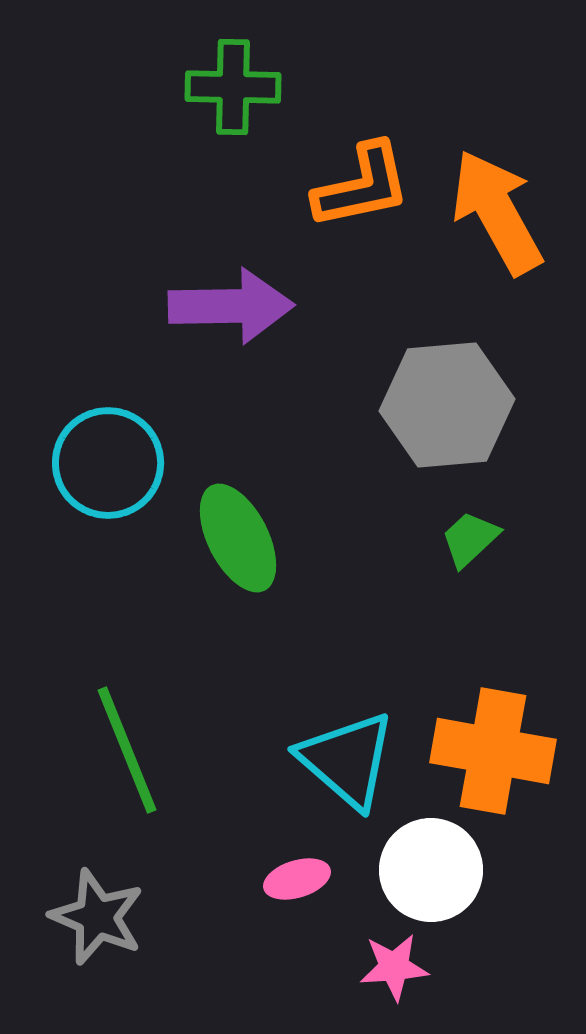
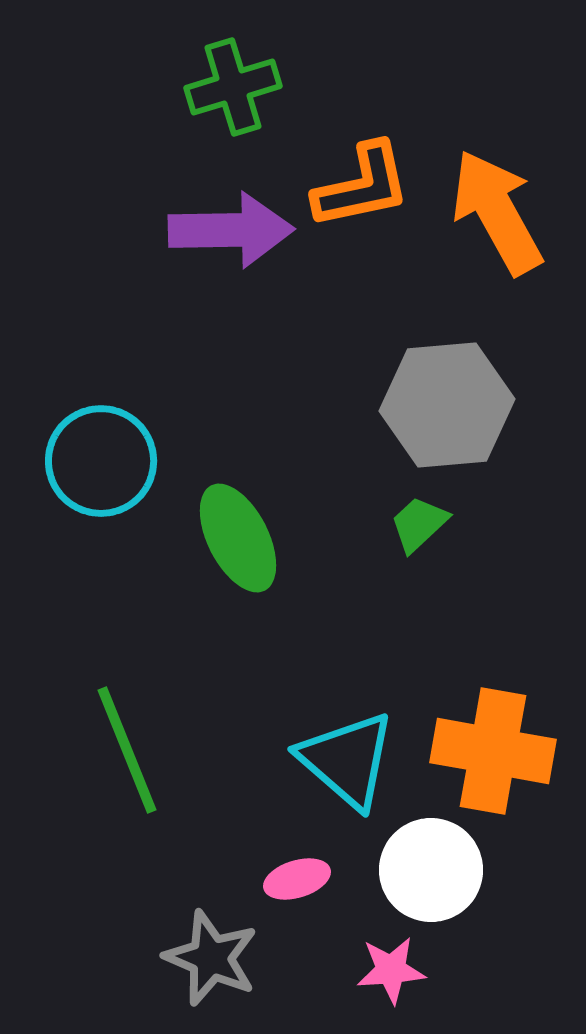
green cross: rotated 18 degrees counterclockwise
purple arrow: moved 76 px up
cyan circle: moved 7 px left, 2 px up
green trapezoid: moved 51 px left, 15 px up
gray star: moved 114 px right, 41 px down
pink star: moved 3 px left, 3 px down
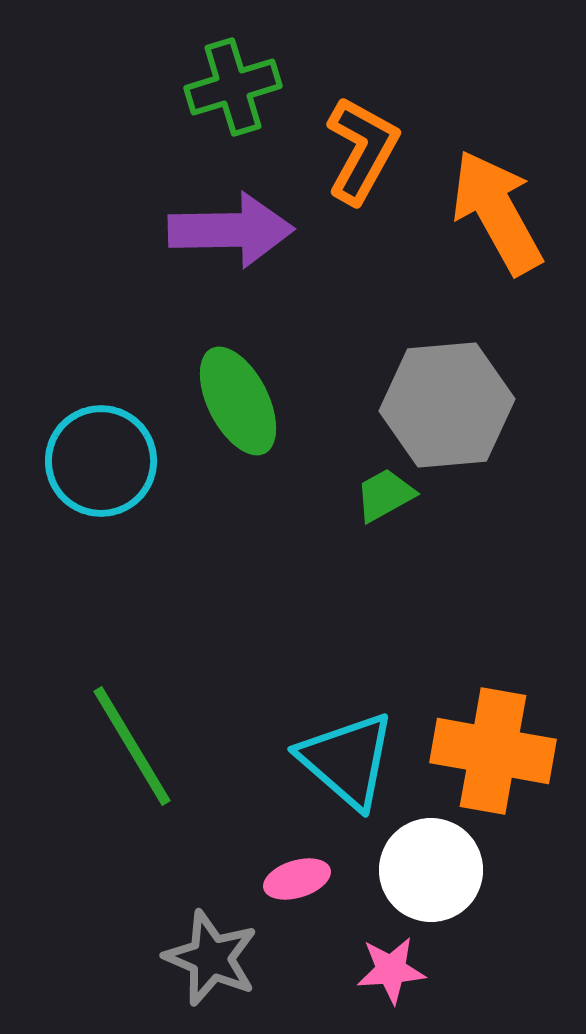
orange L-shape: moved 36 px up; rotated 49 degrees counterclockwise
green trapezoid: moved 34 px left, 29 px up; rotated 14 degrees clockwise
green ellipse: moved 137 px up
green line: moved 5 px right, 4 px up; rotated 9 degrees counterclockwise
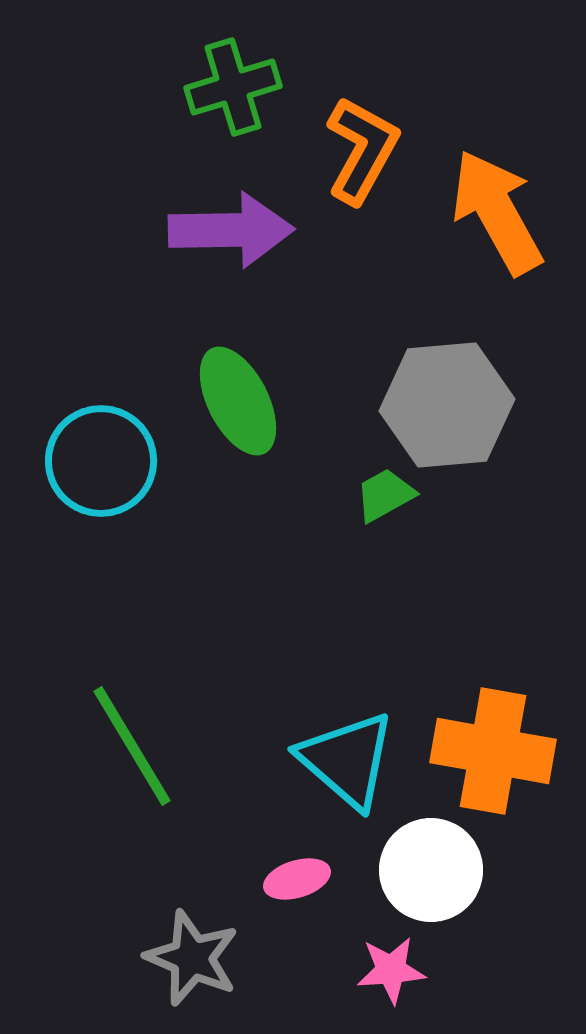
gray star: moved 19 px left
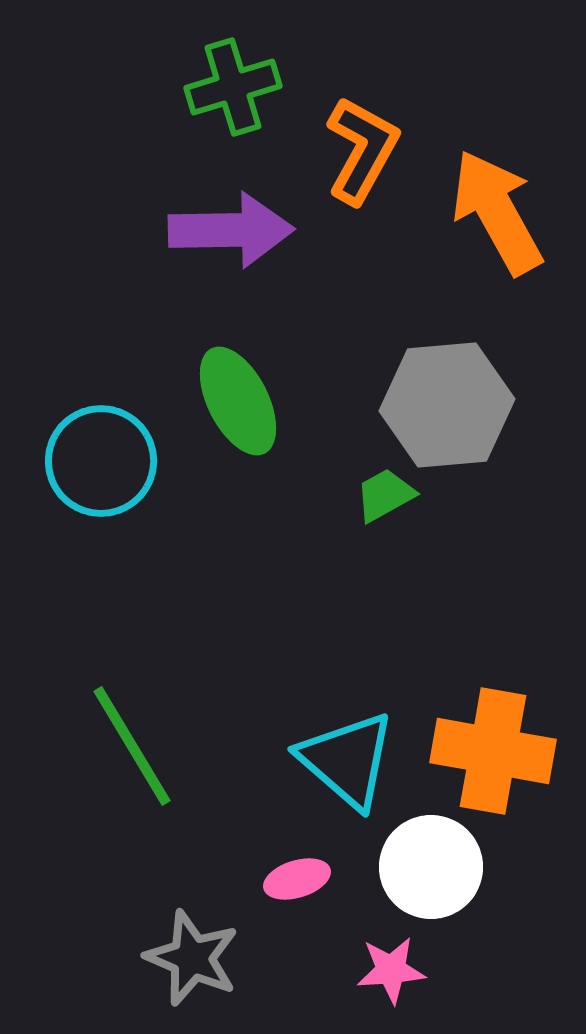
white circle: moved 3 px up
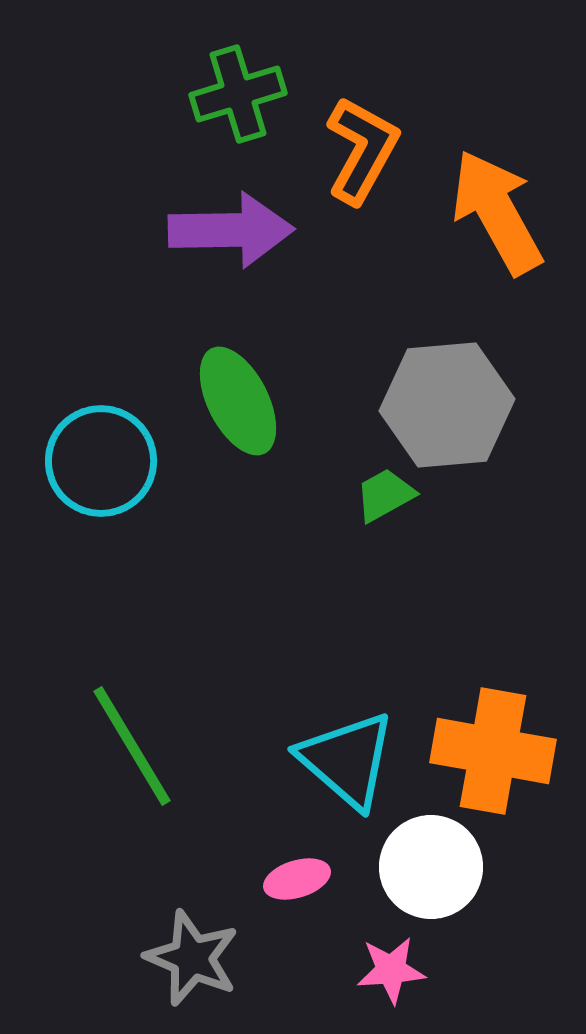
green cross: moved 5 px right, 7 px down
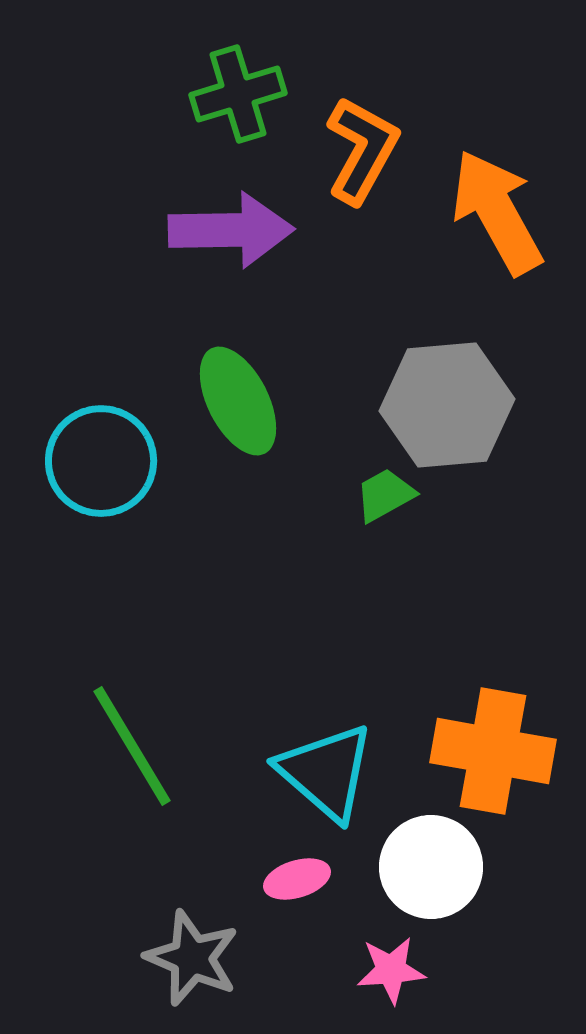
cyan triangle: moved 21 px left, 12 px down
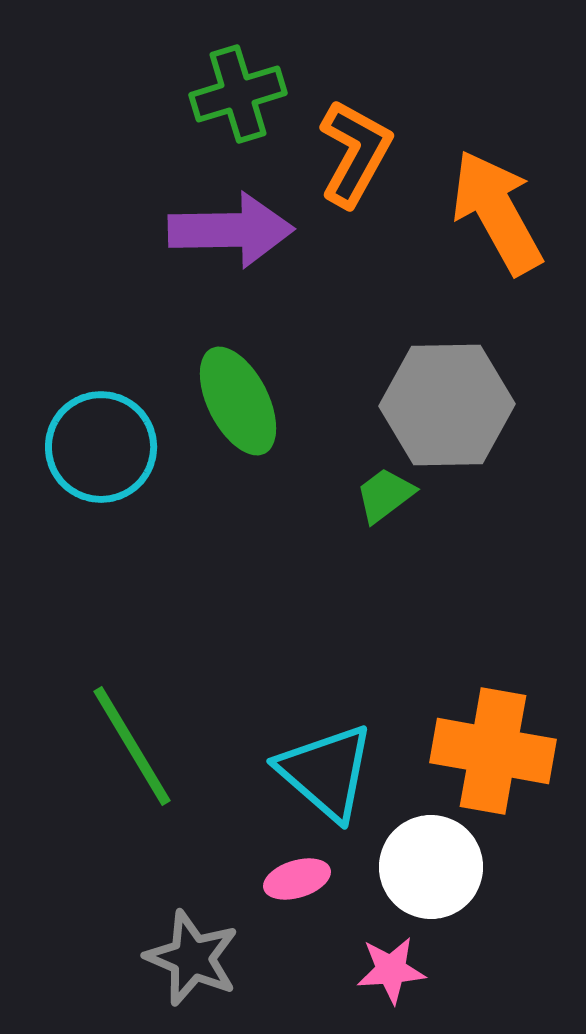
orange L-shape: moved 7 px left, 3 px down
gray hexagon: rotated 4 degrees clockwise
cyan circle: moved 14 px up
green trapezoid: rotated 8 degrees counterclockwise
